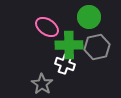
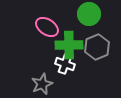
green circle: moved 3 px up
gray hexagon: rotated 10 degrees counterclockwise
gray star: rotated 15 degrees clockwise
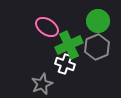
green circle: moved 9 px right, 7 px down
green cross: rotated 24 degrees counterclockwise
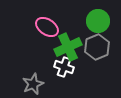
green cross: moved 1 px left, 2 px down
white cross: moved 1 px left, 3 px down
gray star: moved 9 px left
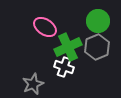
pink ellipse: moved 2 px left
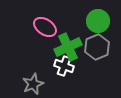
white cross: moved 1 px up
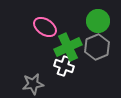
gray star: rotated 15 degrees clockwise
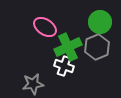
green circle: moved 2 px right, 1 px down
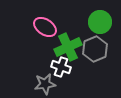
gray hexagon: moved 2 px left, 2 px down
white cross: moved 3 px left, 1 px down
gray star: moved 12 px right
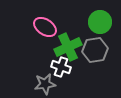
gray hexagon: moved 1 px down; rotated 15 degrees clockwise
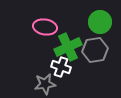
pink ellipse: rotated 25 degrees counterclockwise
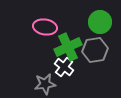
white cross: moved 3 px right; rotated 18 degrees clockwise
